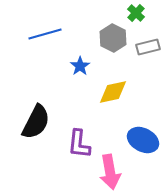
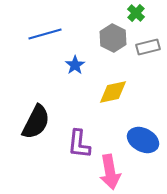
blue star: moved 5 px left, 1 px up
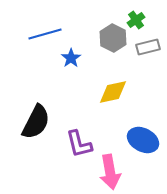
green cross: moved 7 px down; rotated 12 degrees clockwise
blue star: moved 4 px left, 7 px up
purple L-shape: rotated 20 degrees counterclockwise
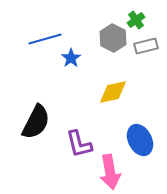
blue line: moved 5 px down
gray rectangle: moved 2 px left, 1 px up
blue ellipse: moved 3 px left; rotated 36 degrees clockwise
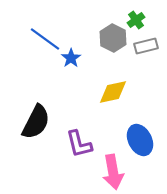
blue line: rotated 52 degrees clockwise
pink arrow: moved 3 px right
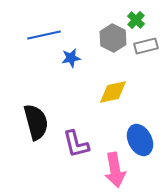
green cross: rotated 12 degrees counterclockwise
blue line: moved 1 px left, 4 px up; rotated 48 degrees counterclockwise
blue star: rotated 24 degrees clockwise
black semicircle: rotated 42 degrees counterclockwise
purple L-shape: moved 3 px left
pink arrow: moved 2 px right, 2 px up
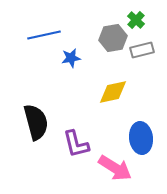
gray hexagon: rotated 24 degrees clockwise
gray rectangle: moved 4 px left, 4 px down
blue ellipse: moved 1 px right, 2 px up; rotated 20 degrees clockwise
pink arrow: moved 2 px up; rotated 48 degrees counterclockwise
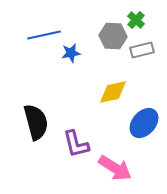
gray hexagon: moved 2 px up; rotated 12 degrees clockwise
blue star: moved 5 px up
blue ellipse: moved 3 px right, 15 px up; rotated 48 degrees clockwise
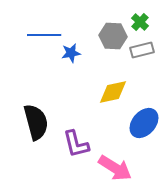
green cross: moved 4 px right, 2 px down
blue line: rotated 12 degrees clockwise
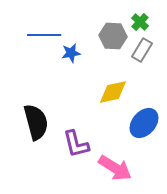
gray rectangle: rotated 45 degrees counterclockwise
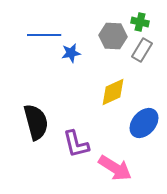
green cross: rotated 30 degrees counterclockwise
yellow diamond: rotated 12 degrees counterclockwise
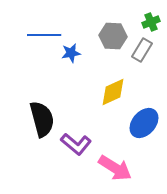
green cross: moved 11 px right; rotated 36 degrees counterclockwise
black semicircle: moved 6 px right, 3 px up
purple L-shape: rotated 36 degrees counterclockwise
